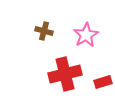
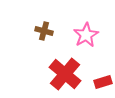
red cross: rotated 36 degrees counterclockwise
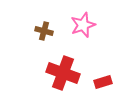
pink star: moved 3 px left, 10 px up; rotated 10 degrees clockwise
red cross: moved 2 px left, 1 px up; rotated 20 degrees counterclockwise
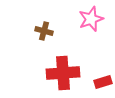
pink star: moved 8 px right, 6 px up
red cross: rotated 24 degrees counterclockwise
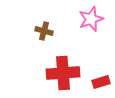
red rectangle: moved 2 px left
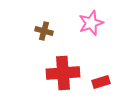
pink star: moved 4 px down
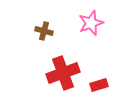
red cross: rotated 16 degrees counterclockwise
red rectangle: moved 2 px left, 3 px down
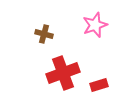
pink star: moved 4 px right, 2 px down
brown cross: moved 3 px down
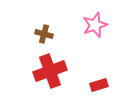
red cross: moved 13 px left, 2 px up
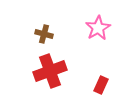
pink star: moved 3 px right, 3 px down; rotated 10 degrees counterclockwise
red rectangle: moved 2 px right; rotated 48 degrees counterclockwise
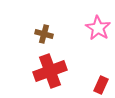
pink star: rotated 10 degrees counterclockwise
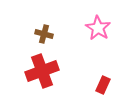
red cross: moved 8 px left
red rectangle: moved 2 px right
